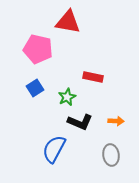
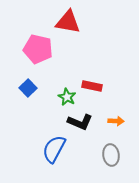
red rectangle: moved 1 px left, 9 px down
blue square: moved 7 px left; rotated 12 degrees counterclockwise
green star: rotated 18 degrees counterclockwise
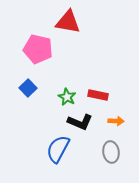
red rectangle: moved 6 px right, 9 px down
blue semicircle: moved 4 px right
gray ellipse: moved 3 px up
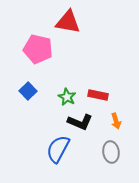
blue square: moved 3 px down
orange arrow: rotated 70 degrees clockwise
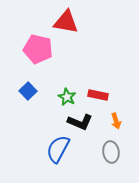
red triangle: moved 2 px left
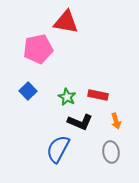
pink pentagon: rotated 24 degrees counterclockwise
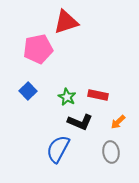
red triangle: rotated 28 degrees counterclockwise
orange arrow: moved 2 px right, 1 px down; rotated 63 degrees clockwise
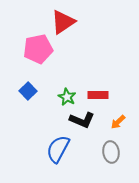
red triangle: moved 3 px left; rotated 16 degrees counterclockwise
red rectangle: rotated 12 degrees counterclockwise
black L-shape: moved 2 px right, 2 px up
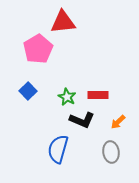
red triangle: rotated 28 degrees clockwise
pink pentagon: rotated 20 degrees counterclockwise
blue semicircle: rotated 12 degrees counterclockwise
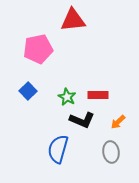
red triangle: moved 10 px right, 2 px up
pink pentagon: rotated 20 degrees clockwise
